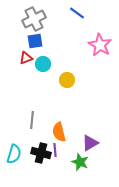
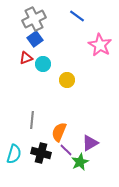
blue line: moved 3 px down
blue square: moved 2 px up; rotated 28 degrees counterclockwise
orange semicircle: rotated 36 degrees clockwise
purple line: moved 11 px right; rotated 40 degrees counterclockwise
green star: rotated 24 degrees clockwise
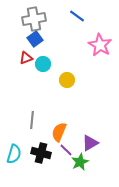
gray cross: rotated 15 degrees clockwise
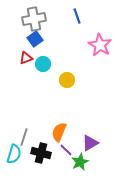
blue line: rotated 35 degrees clockwise
gray line: moved 8 px left, 17 px down; rotated 12 degrees clockwise
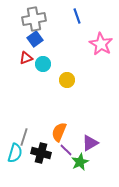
pink star: moved 1 px right, 1 px up
cyan semicircle: moved 1 px right, 1 px up
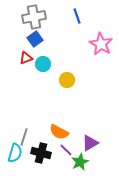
gray cross: moved 2 px up
orange semicircle: rotated 84 degrees counterclockwise
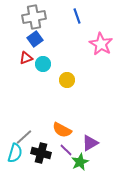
orange semicircle: moved 3 px right, 2 px up
gray line: rotated 30 degrees clockwise
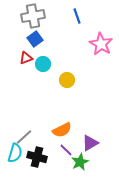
gray cross: moved 1 px left, 1 px up
orange semicircle: rotated 54 degrees counterclockwise
black cross: moved 4 px left, 4 px down
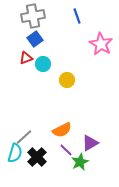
black cross: rotated 30 degrees clockwise
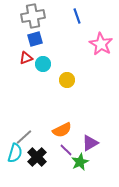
blue square: rotated 21 degrees clockwise
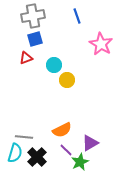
cyan circle: moved 11 px right, 1 px down
gray line: rotated 48 degrees clockwise
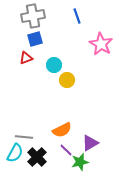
cyan semicircle: rotated 12 degrees clockwise
green star: rotated 12 degrees clockwise
